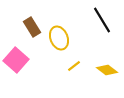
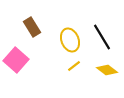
black line: moved 17 px down
yellow ellipse: moved 11 px right, 2 px down
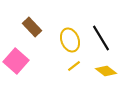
brown rectangle: rotated 12 degrees counterclockwise
black line: moved 1 px left, 1 px down
pink square: moved 1 px down
yellow diamond: moved 1 px left, 1 px down
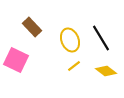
pink square: moved 1 px up; rotated 15 degrees counterclockwise
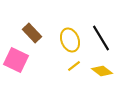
brown rectangle: moved 6 px down
yellow diamond: moved 4 px left
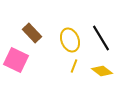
yellow line: rotated 32 degrees counterclockwise
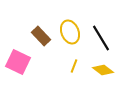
brown rectangle: moved 9 px right, 3 px down
yellow ellipse: moved 8 px up
pink square: moved 2 px right, 2 px down
yellow diamond: moved 1 px right, 1 px up
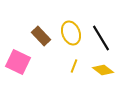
yellow ellipse: moved 1 px right, 1 px down
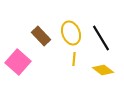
pink square: rotated 15 degrees clockwise
yellow line: moved 7 px up; rotated 16 degrees counterclockwise
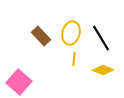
yellow ellipse: rotated 35 degrees clockwise
pink square: moved 1 px right, 20 px down
yellow diamond: rotated 15 degrees counterclockwise
